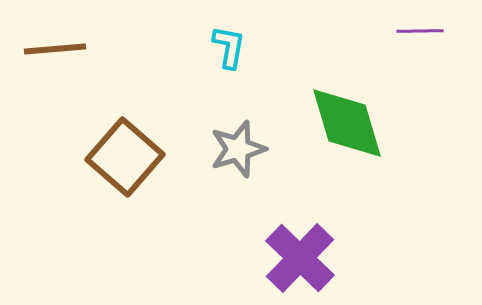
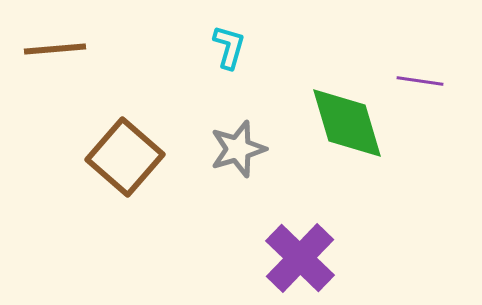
purple line: moved 50 px down; rotated 9 degrees clockwise
cyan L-shape: rotated 6 degrees clockwise
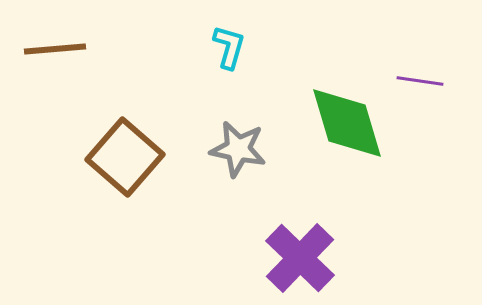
gray star: rotated 28 degrees clockwise
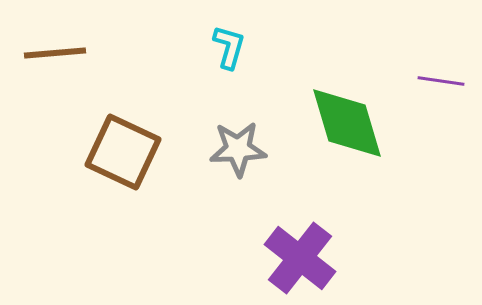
brown line: moved 4 px down
purple line: moved 21 px right
gray star: rotated 14 degrees counterclockwise
brown square: moved 2 px left, 5 px up; rotated 16 degrees counterclockwise
purple cross: rotated 6 degrees counterclockwise
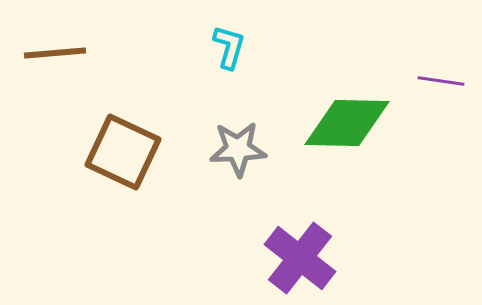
green diamond: rotated 72 degrees counterclockwise
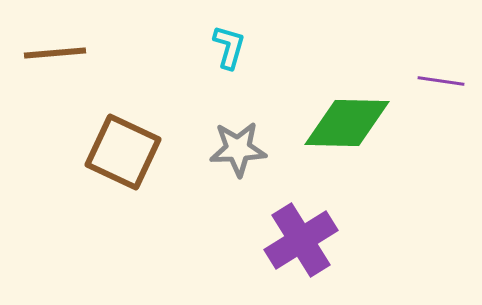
purple cross: moved 1 px right, 18 px up; rotated 20 degrees clockwise
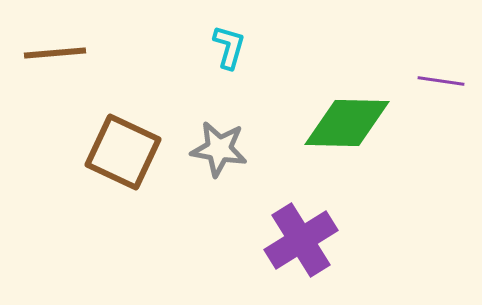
gray star: moved 19 px left; rotated 12 degrees clockwise
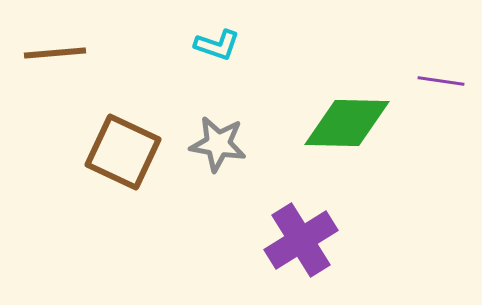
cyan L-shape: moved 12 px left, 2 px up; rotated 93 degrees clockwise
gray star: moved 1 px left, 5 px up
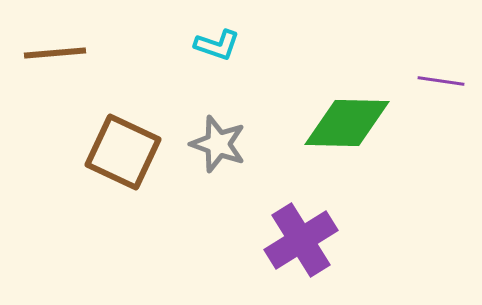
gray star: rotated 10 degrees clockwise
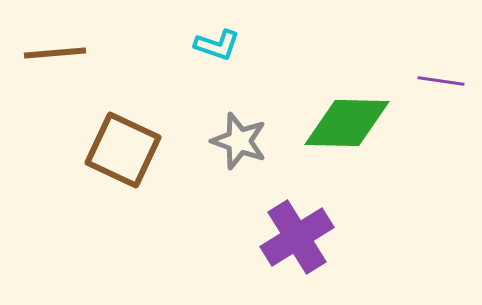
gray star: moved 21 px right, 3 px up
brown square: moved 2 px up
purple cross: moved 4 px left, 3 px up
